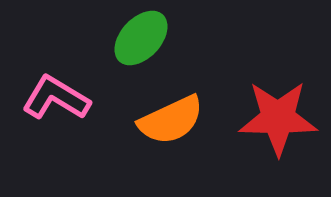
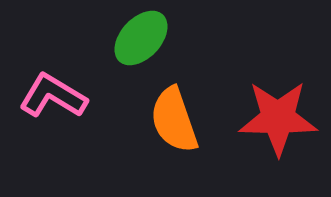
pink L-shape: moved 3 px left, 2 px up
orange semicircle: moved 3 px right; rotated 96 degrees clockwise
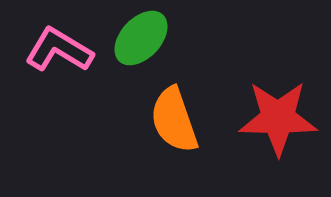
pink L-shape: moved 6 px right, 46 px up
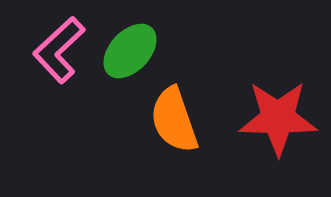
green ellipse: moved 11 px left, 13 px down
pink L-shape: rotated 74 degrees counterclockwise
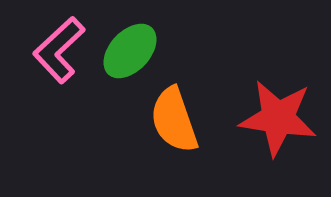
red star: rotated 8 degrees clockwise
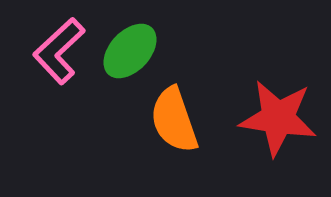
pink L-shape: moved 1 px down
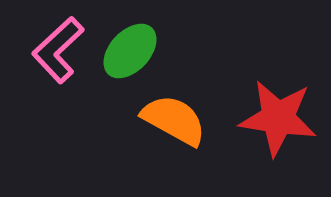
pink L-shape: moved 1 px left, 1 px up
orange semicircle: rotated 138 degrees clockwise
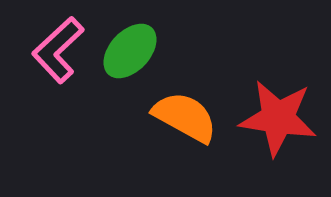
orange semicircle: moved 11 px right, 3 px up
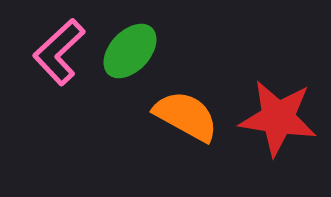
pink L-shape: moved 1 px right, 2 px down
orange semicircle: moved 1 px right, 1 px up
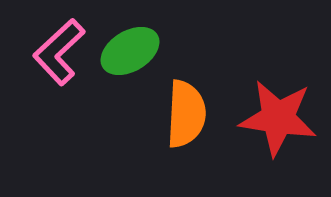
green ellipse: rotated 16 degrees clockwise
orange semicircle: moved 2 px up; rotated 64 degrees clockwise
